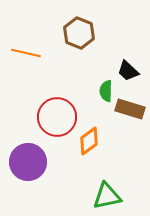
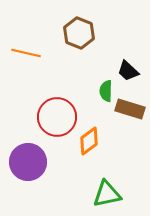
green triangle: moved 2 px up
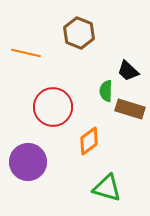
red circle: moved 4 px left, 10 px up
green triangle: moved 6 px up; rotated 28 degrees clockwise
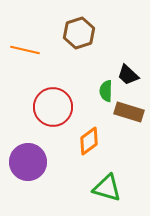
brown hexagon: rotated 20 degrees clockwise
orange line: moved 1 px left, 3 px up
black trapezoid: moved 4 px down
brown rectangle: moved 1 px left, 3 px down
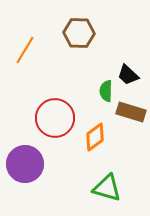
brown hexagon: rotated 20 degrees clockwise
orange line: rotated 72 degrees counterclockwise
red circle: moved 2 px right, 11 px down
brown rectangle: moved 2 px right
orange diamond: moved 6 px right, 4 px up
purple circle: moved 3 px left, 2 px down
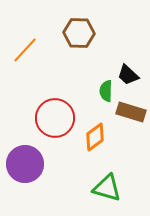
orange line: rotated 12 degrees clockwise
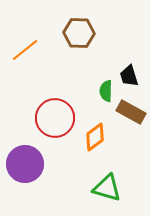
orange line: rotated 8 degrees clockwise
black trapezoid: moved 1 px right, 1 px down; rotated 30 degrees clockwise
brown rectangle: rotated 12 degrees clockwise
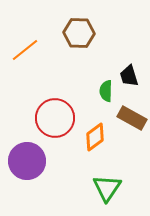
brown rectangle: moved 1 px right, 6 px down
purple circle: moved 2 px right, 3 px up
green triangle: rotated 48 degrees clockwise
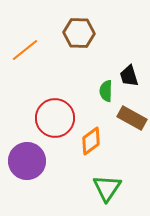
orange diamond: moved 4 px left, 4 px down
